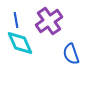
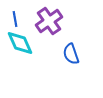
blue line: moved 1 px left, 1 px up
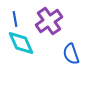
cyan diamond: moved 1 px right
